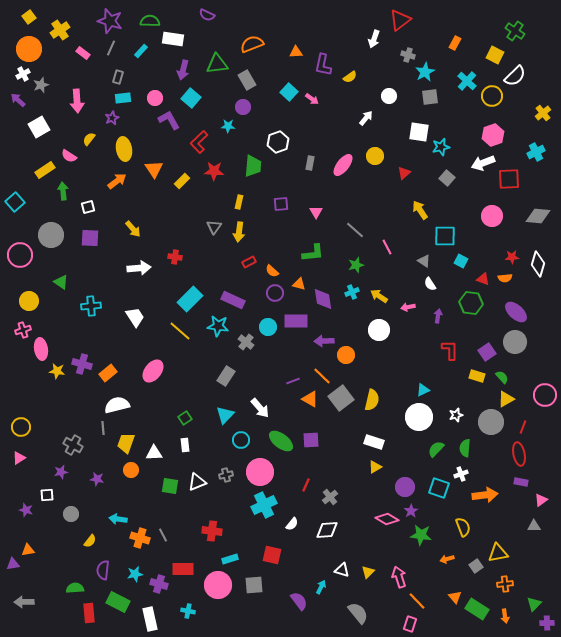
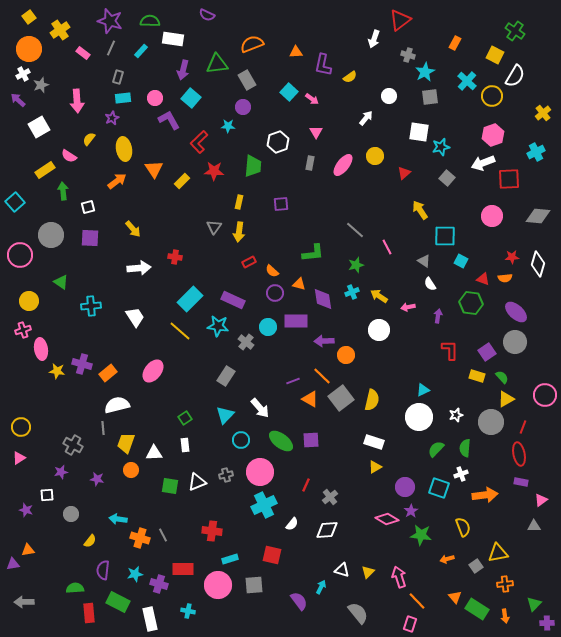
white semicircle at (515, 76): rotated 15 degrees counterclockwise
pink triangle at (316, 212): moved 80 px up
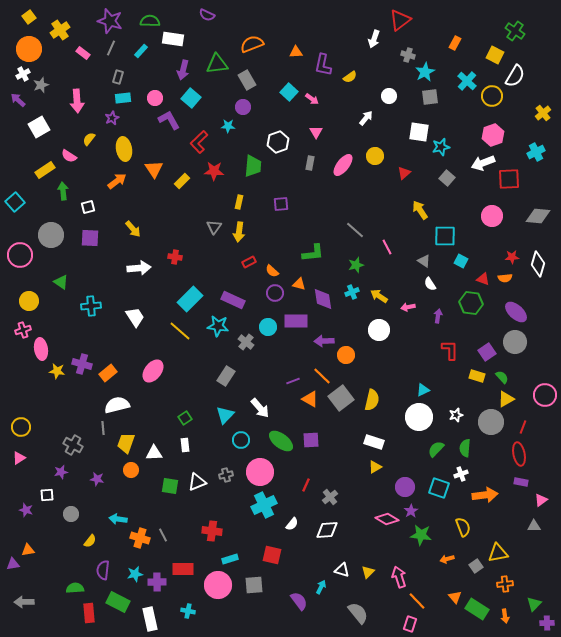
purple cross at (159, 584): moved 2 px left, 2 px up; rotated 18 degrees counterclockwise
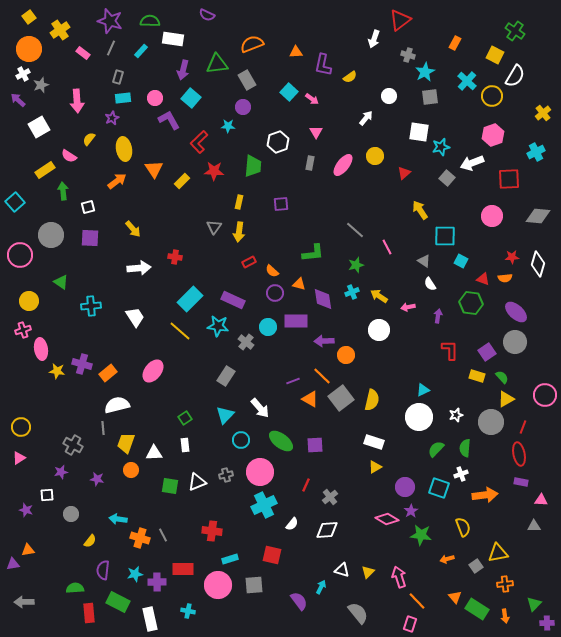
white arrow at (483, 163): moved 11 px left
purple square at (311, 440): moved 4 px right, 5 px down
pink triangle at (541, 500): rotated 40 degrees clockwise
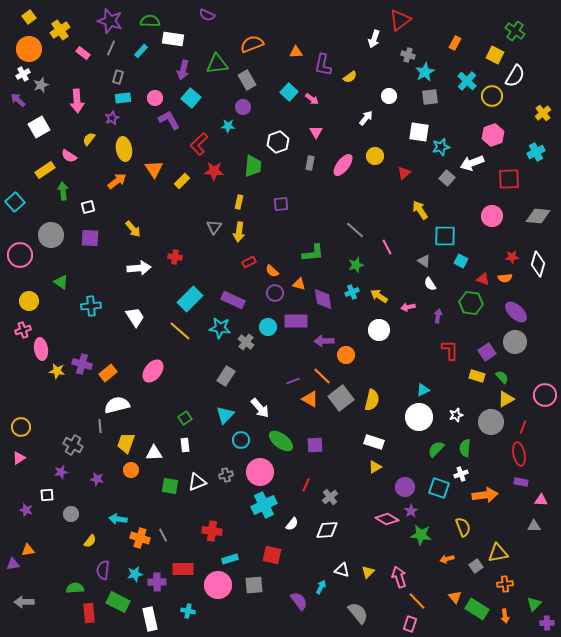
red L-shape at (199, 142): moved 2 px down
cyan star at (218, 326): moved 2 px right, 2 px down
gray line at (103, 428): moved 3 px left, 2 px up
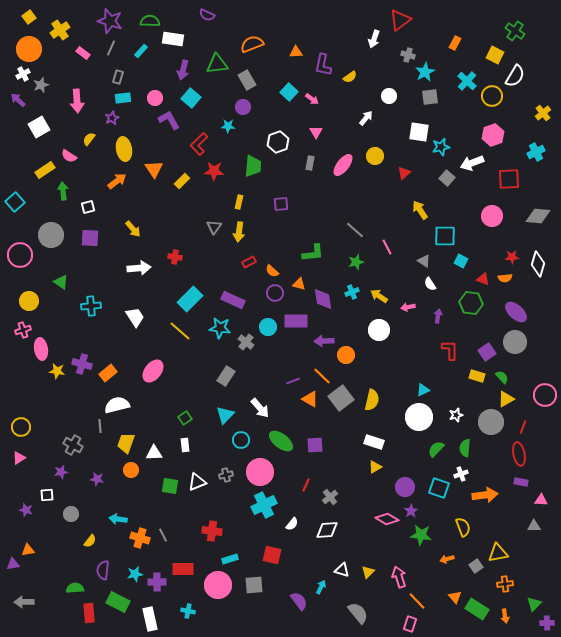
green star at (356, 265): moved 3 px up
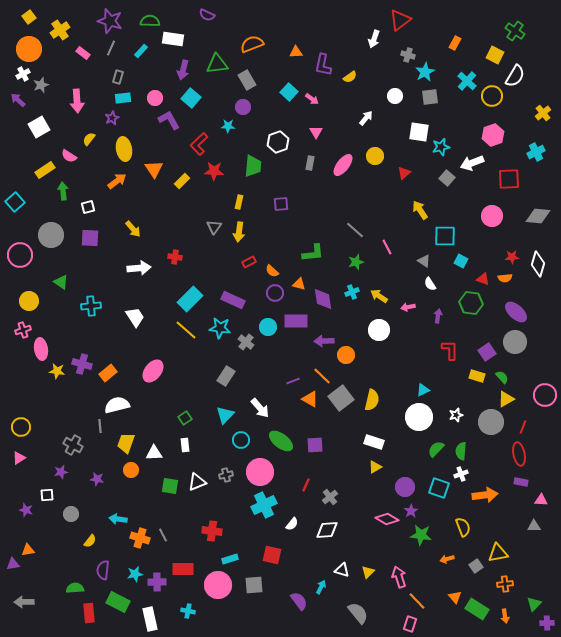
white circle at (389, 96): moved 6 px right
yellow line at (180, 331): moved 6 px right, 1 px up
green semicircle at (465, 448): moved 4 px left, 3 px down
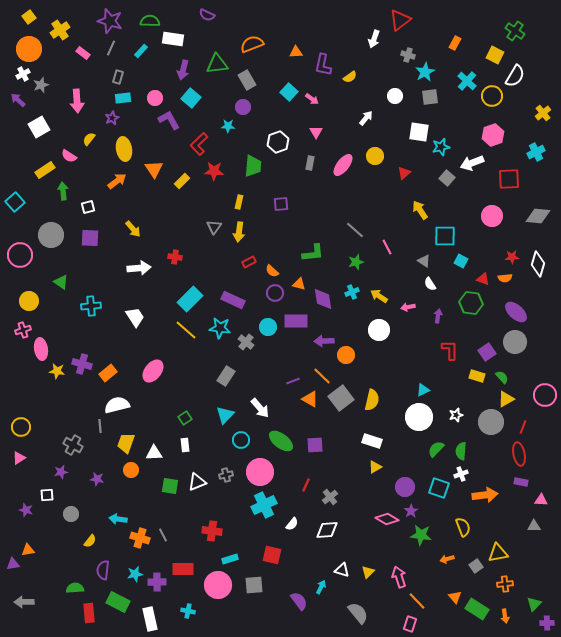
white rectangle at (374, 442): moved 2 px left, 1 px up
